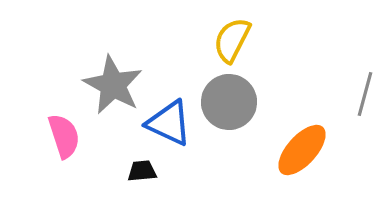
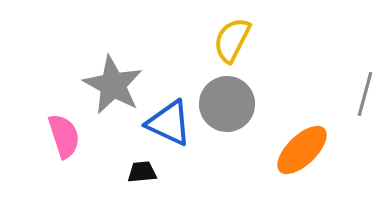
gray circle: moved 2 px left, 2 px down
orange ellipse: rotated 4 degrees clockwise
black trapezoid: moved 1 px down
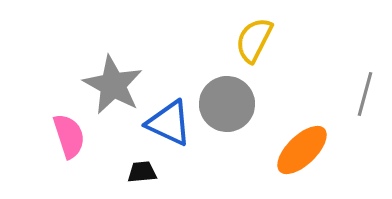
yellow semicircle: moved 22 px right
pink semicircle: moved 5 px right
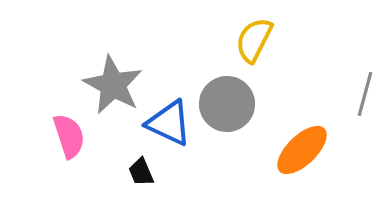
black trapezoid: moved 1 px left; rotated 108 degrees counterclockwise
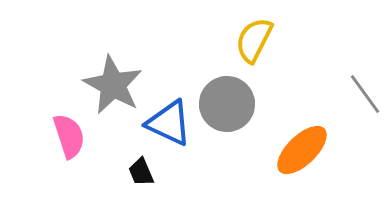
gray line: rotated 51 degrees counterclockwise
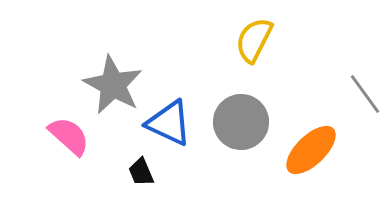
gray circle: moved 14 px right, 18 px down
pink semicircle: rotated 30 degrees counterclockwise
orange ellipse: moved 9 px right
